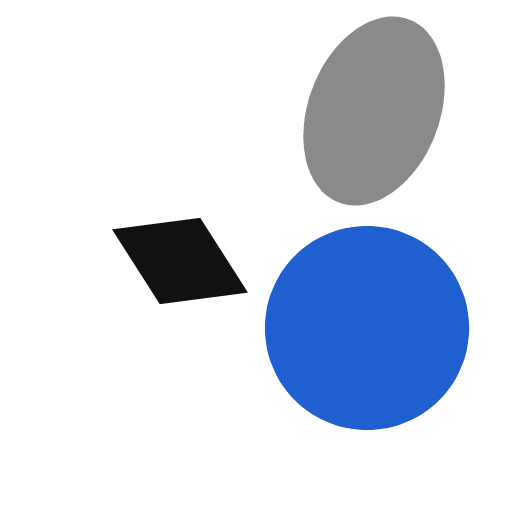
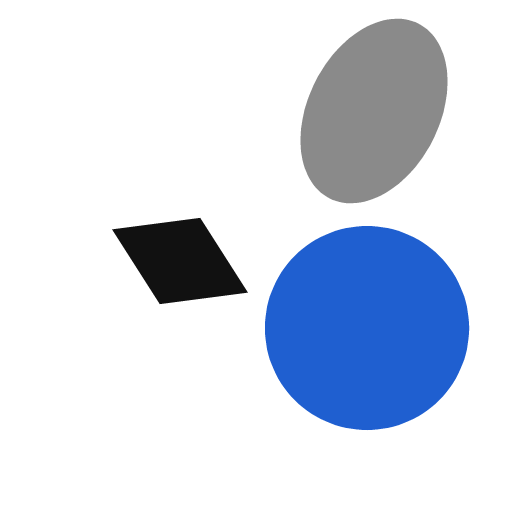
gray ellipse: rotated 6 degrees clockwise
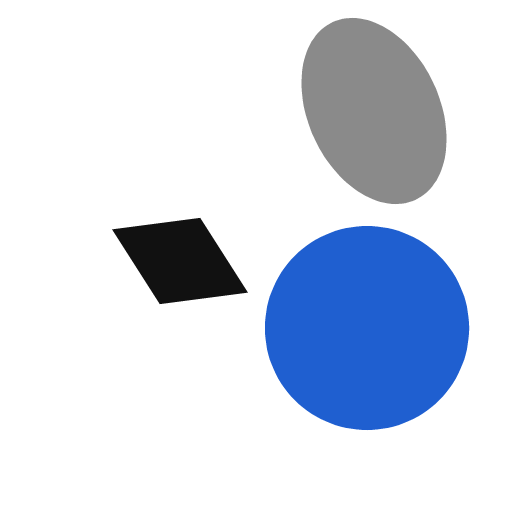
gray ellipse: rotated 52 degrees counterclockwise
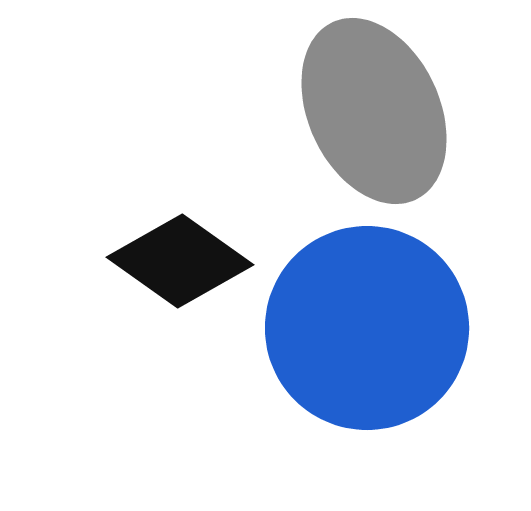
black diamond: rotated 22 degrees counterclockwise
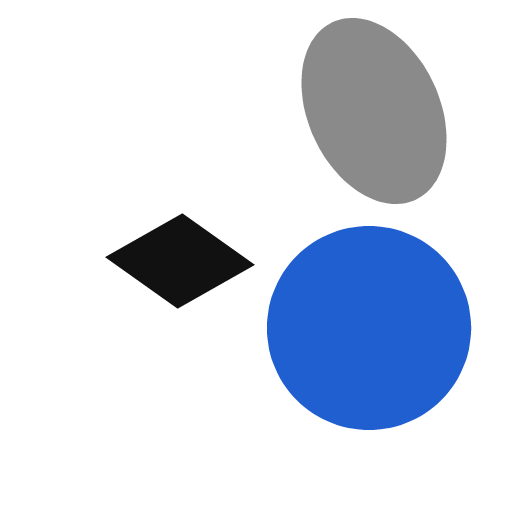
blue circle: moved 2 px right
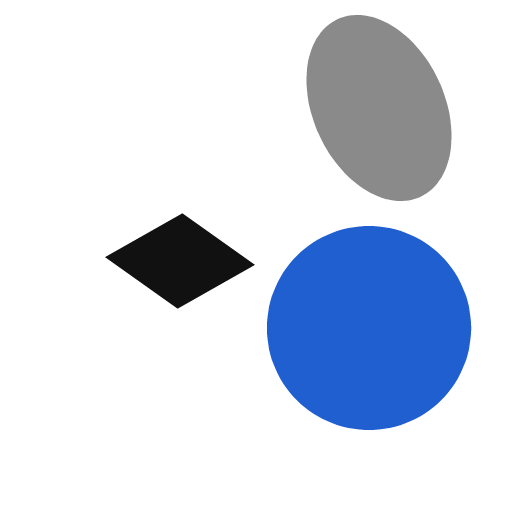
gray ellipse: moved 5 px right, 3 px up
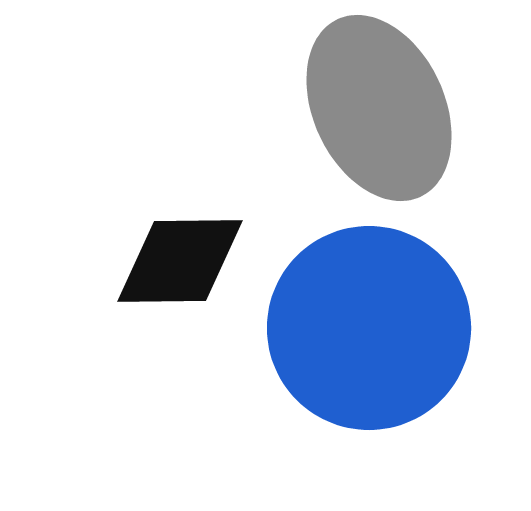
black diamond: rotated 36 degrees counterclockwise
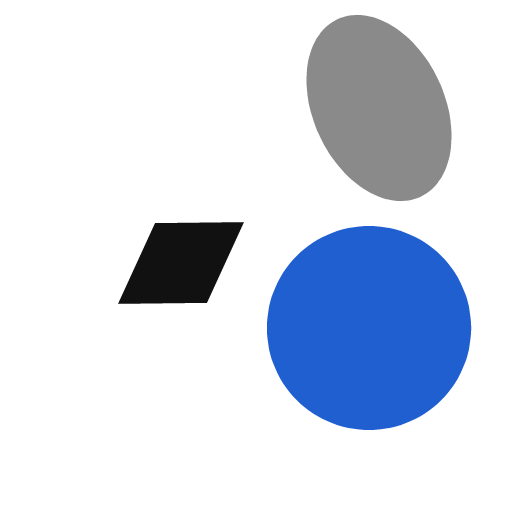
black diamond: moved 1 px right, 2 px down
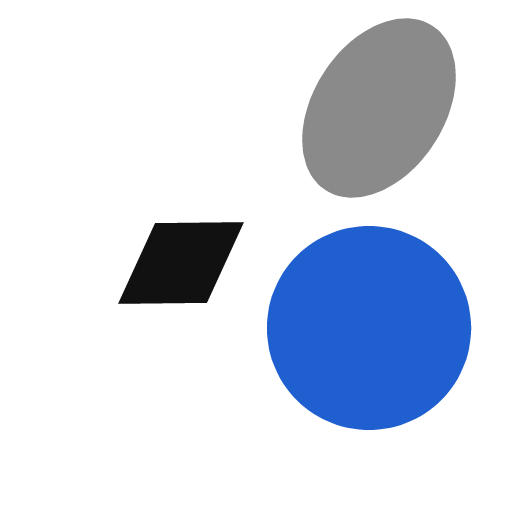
gray ellipse: rotated 58 degrees clockwise
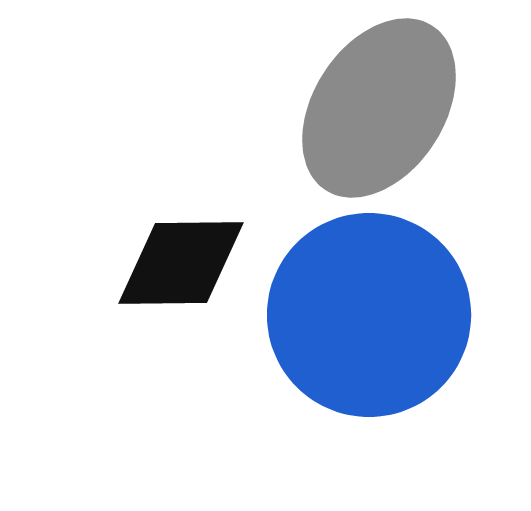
blue circle: moved 13 px up
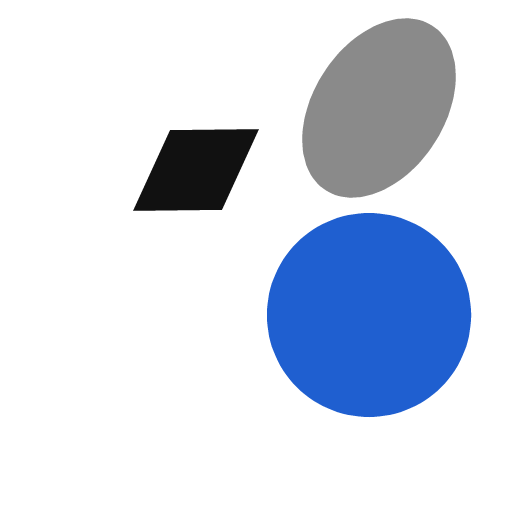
black diamond: moved 15 px right, 93 px up
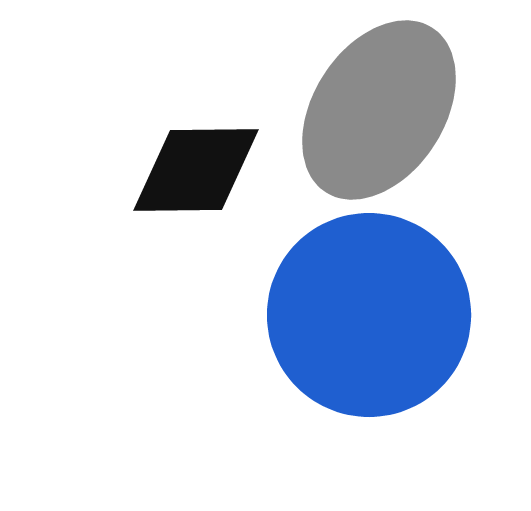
gray ellipse: moved 2 px down
